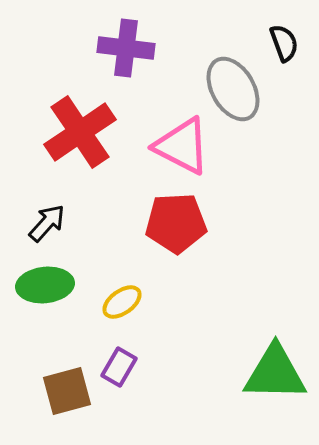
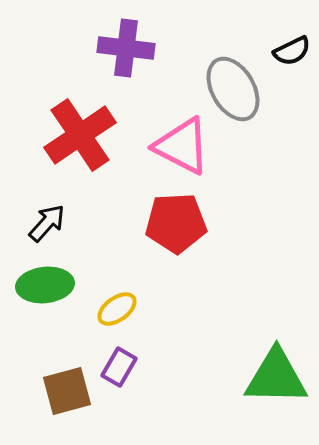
black semicircle: moved 8 px right, 8 px down; rotated 84 degrees clockwise
red cross: moved 3 px down
yellow ellipse: moved 5 px left, 7 px down
green triangle: moved 1 px right, 4 px down
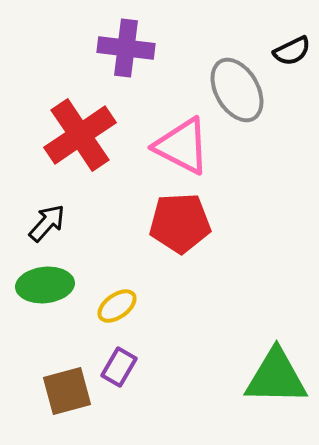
gray ellipse: moved 4 px right, 1 px down
red pentagon: moved 4 px right
yellow ellipse: moved 3 px up
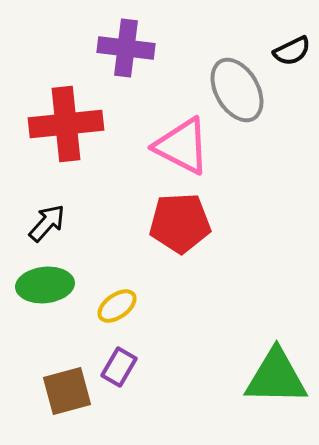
red cross: moved 14 px left, 11 px up; rotated 28 degrees clockwise
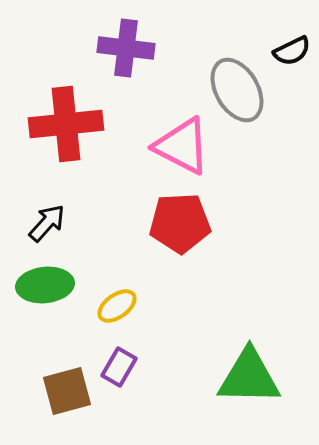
green triangle: moved 27 px left
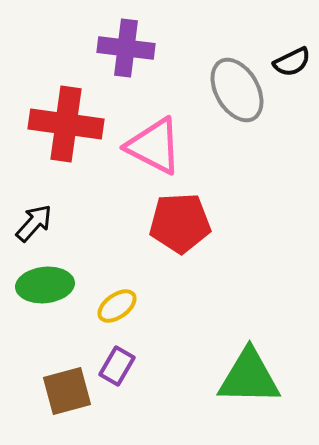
black semicircle: moved 11 px down
red cross: rotated 14 degrees clockwise
pink triangle: moved 28 px left
black arrow: moved 13 px left
purple rectangle: moved 2 px left, 1 px up
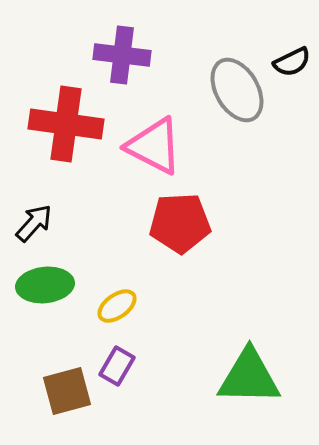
purple cross: moved 4 px left, 7 px down
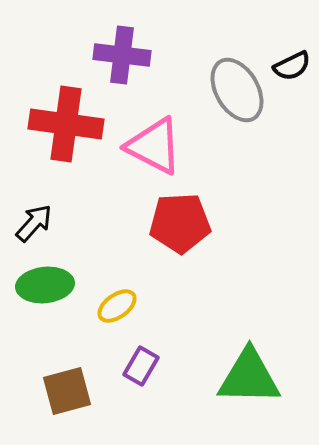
black semicircle: moved 4 px down
purple rectangle: moved 24 px right
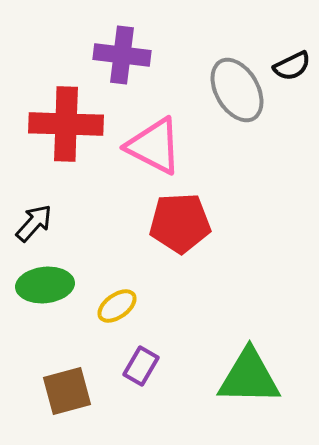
red cross: rotated 6 degrees counterclockwise
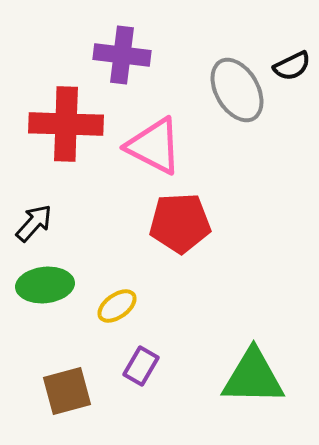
green triangle: moved 4 px right
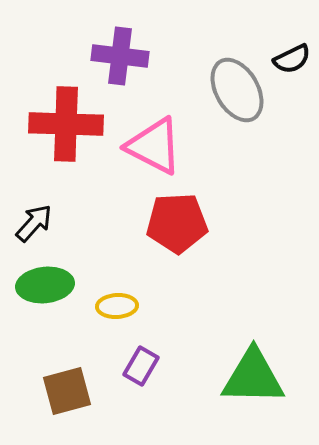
purple cross: moved 2 px left, 1 px down
black semicircle: moved 7 px up
red pentagon: moved 3 px left
yellow ellipse: rotated 33 degrees clockwise
